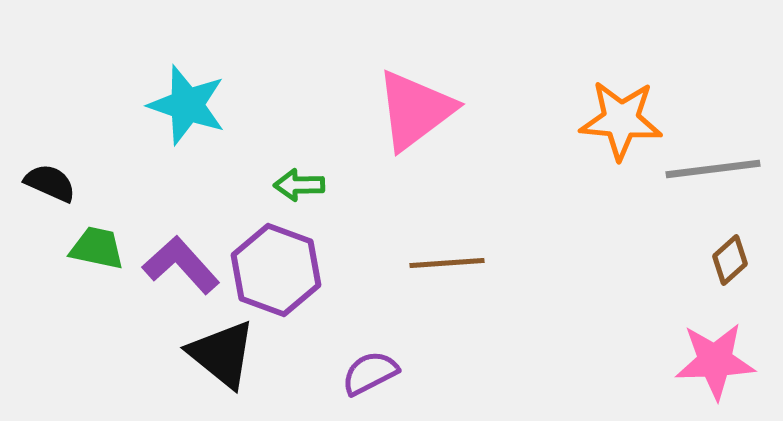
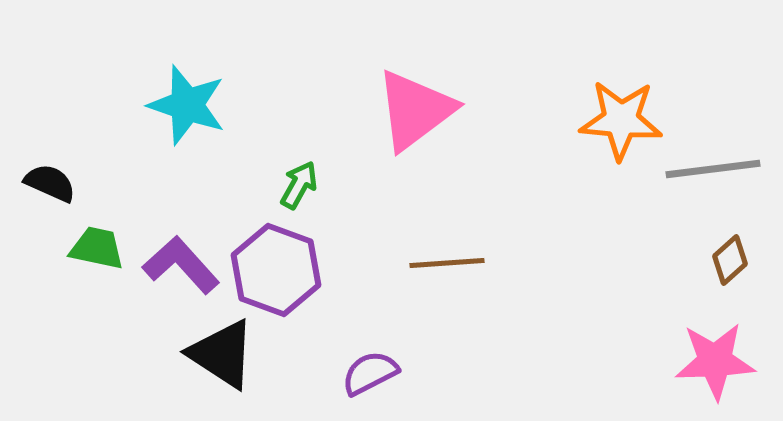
green arrow: rotated 120 degrees clockwise
black triangle: rotated 6 degrees counterclockwise
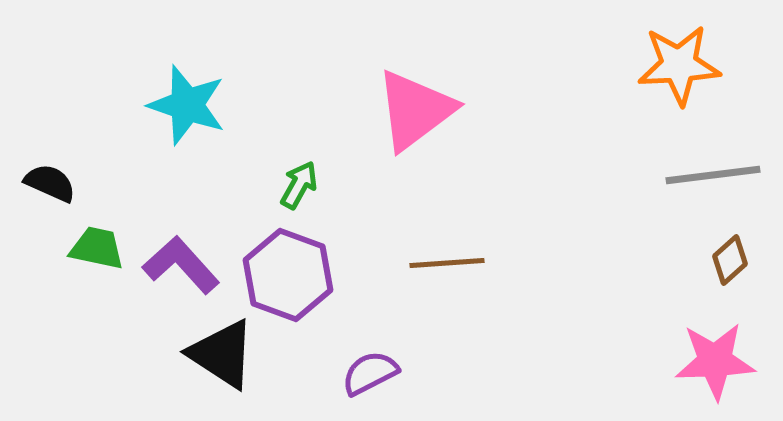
orange star: moved 58 px right, 55 px up; rotated 8 degrees counterclockwise
gray line: moved 6 px down
purple hexagon: moved 12 px right, 5 px down
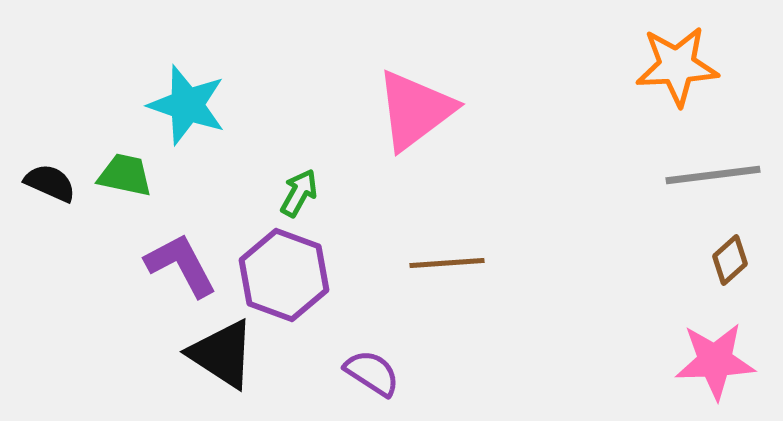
orange star: moved 2 px left, 1 px down
green arrow: moved 8 px down
green trapezoid: moved 28 px right, 73 px up
purple L-shape: rotated 14 degrees clockwise
purple hexagon: moved 4 px left
purple semicircle: moved 2 px right; rotated 60 degrees clockwise
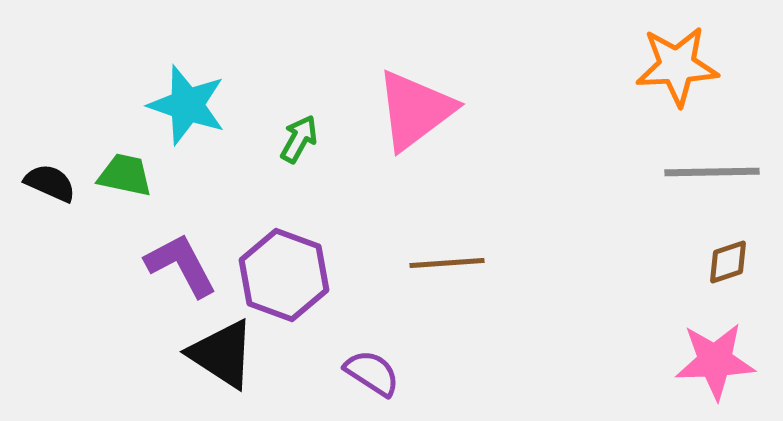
gray line: moved 1 px left, 3 px up; rotated 6 degrees clockwise
green arrow: moved 54 px up
brown diamond: moved 2 px left, 2 px down; rotated 24 degrees clockwise
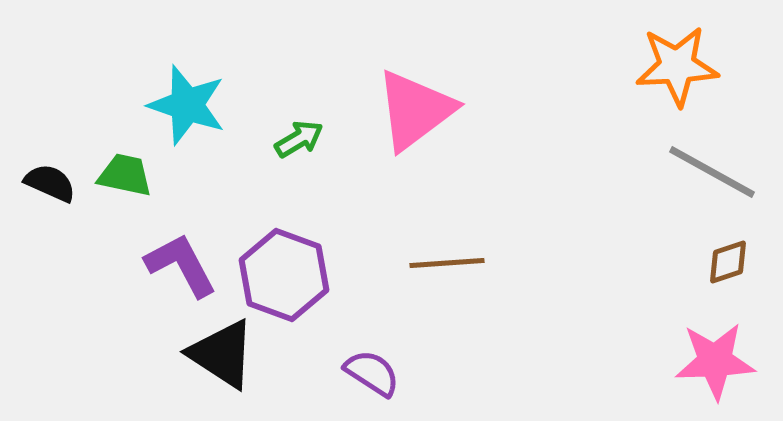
green arrow: rotated 30 degrees clockwise
gray line: rotated 30 degrees clockwise
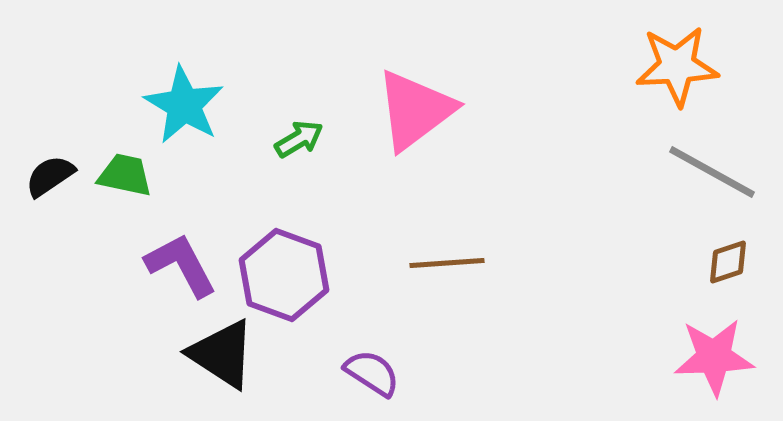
cyan star: moved 3 px left; rotated 12 degrees clockwise
black semicircle: moved 7 px up; rotated 58 degrees counterclockwise
pink star: moved 1 px left, 4 px up
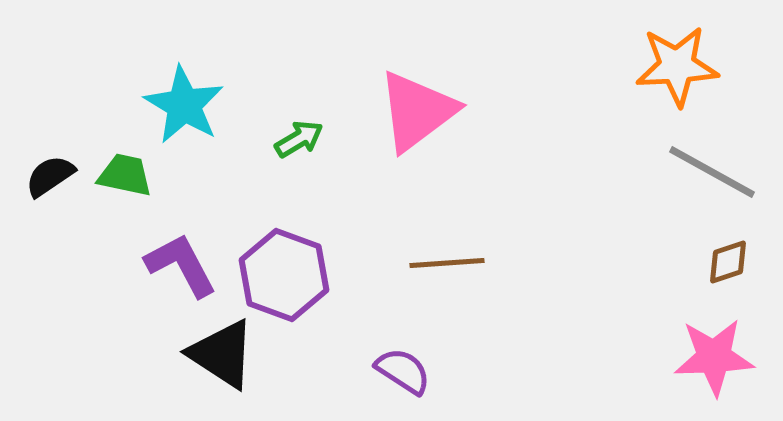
pink triangle: moved 2 px right, 1 px down
purple semicircle: moved 31 px right, 2 px up
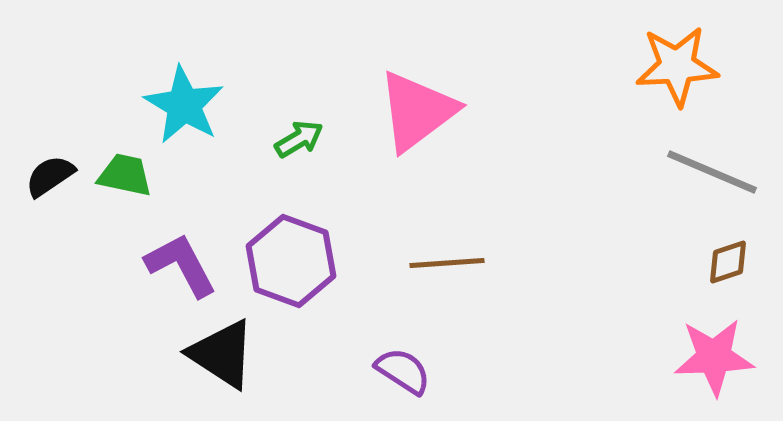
gray line: rotated 6 degrees counterclockwise
purple hexagon: moved 7 px right, 14 px up
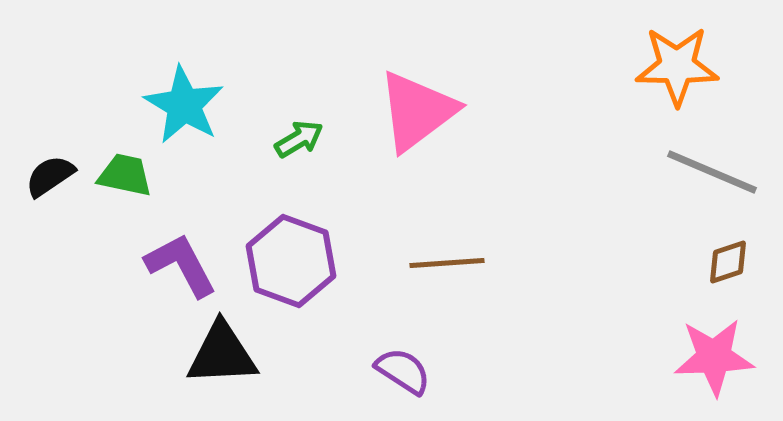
orange star: rotated 4 degrees clockwise
black triangle: rotated 36 degrees counterclockwise
